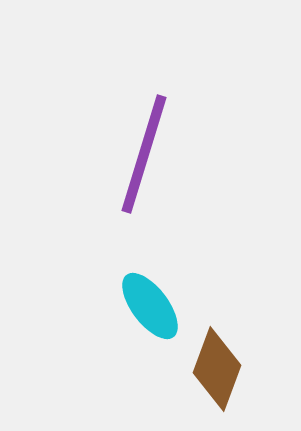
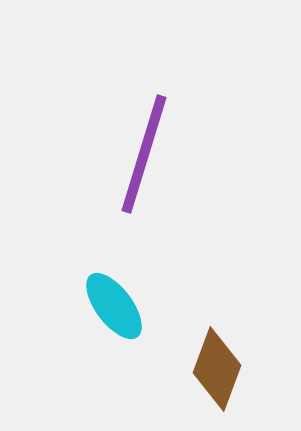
cyan ellipse: moved 36 px left
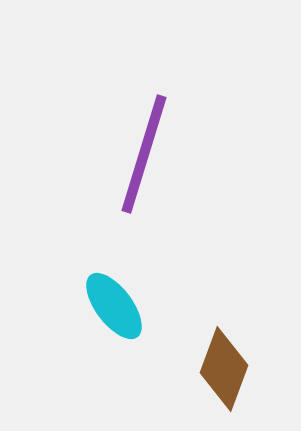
brown diamond: moved 7 px right
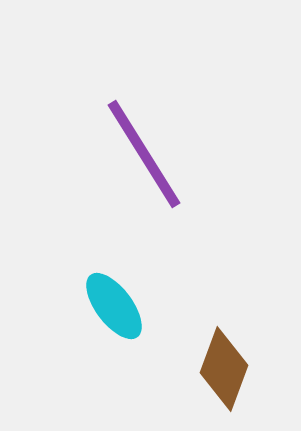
purple line: rotated 49 degrees counterclockwise
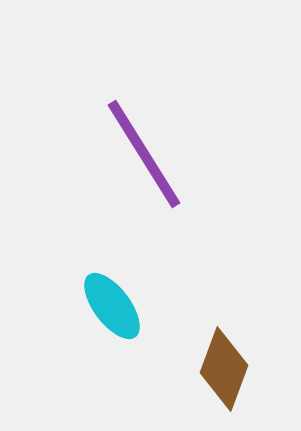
cyan ellipse: moved 2 px left
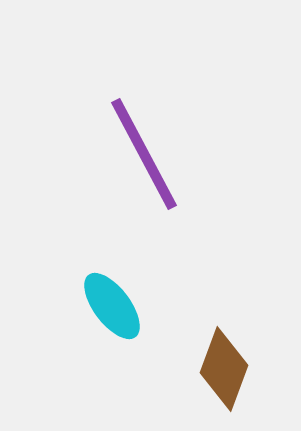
purple line: rotated 4 degrees clockwise
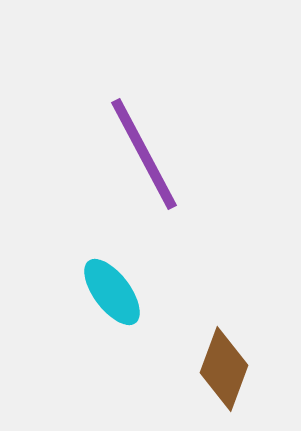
cyan ellipse: moved 14 px up
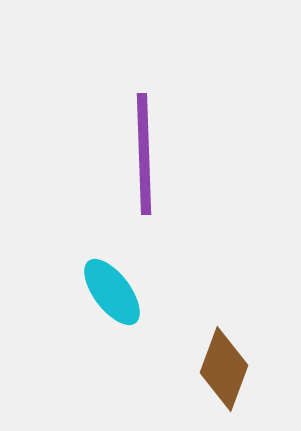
purple line: rotated 26 degrees clockwise
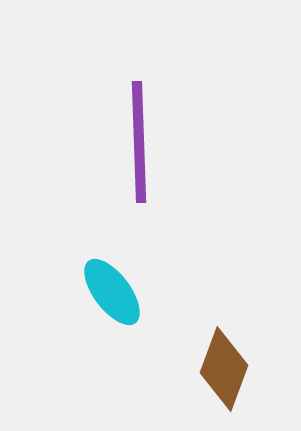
purple line: moved 5 px left, 12 px up
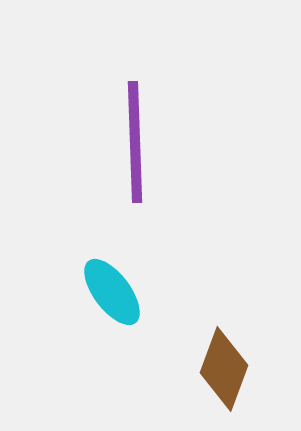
purple line: moved 4 px left
